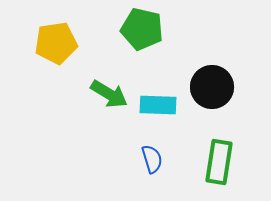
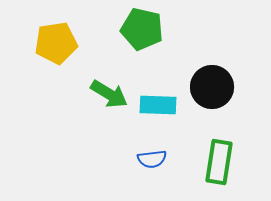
blue semicircle: rotated 100 degrees clockwise
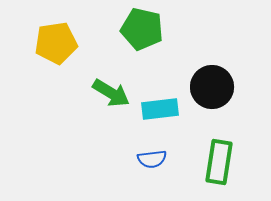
green arrow: moved 2 px right, 1 px up
cyan rectangle: moved 2 px right, 4 px down; rotated 9 degrees counterclockwise
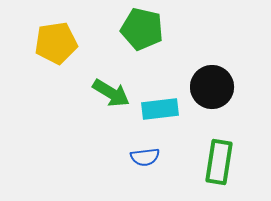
blue semicircle: moved 7 px left, 2 px up
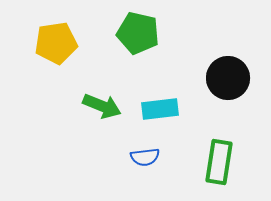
green pentagon: moved 4 px left, 4 px down
black circle: moved 16 px right, 9 px up
green arrow: moved 9 px left, 13 px down; rotated 9 degrees counterclockwise
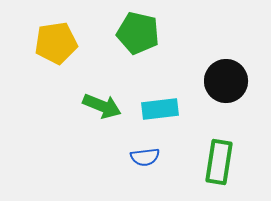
black circle: moved 2 px left, 3 px down
